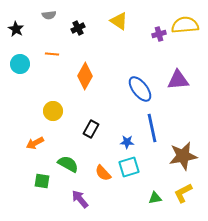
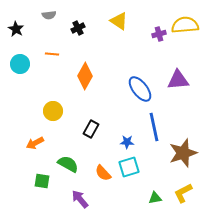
blue line: moved 2 px right, 1 px up
brown star: moved 3 px up; rotated 8 degrees counterclockwise
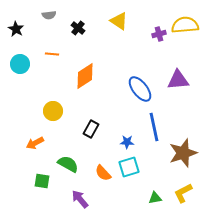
black cross: rotated 24 degrees counterclockwise
orange diamond: rotated 28 degrees clockwise
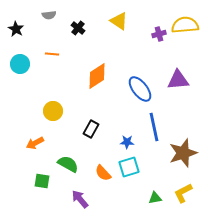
orange diamond: moved 12 px right
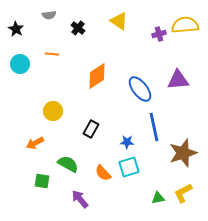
green triangle: moved 3 px right
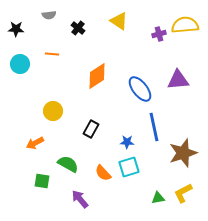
black star: rotated 28 degrees counterclockwise
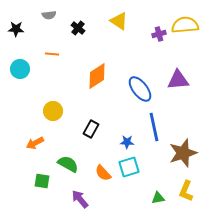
cyan circle: moved 5 px down
yellow L-shape: moved 3 px right, 2 px up; rotated 40 degrees counterclockwise
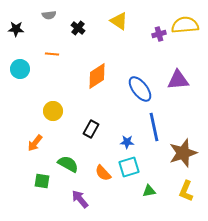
orange arrow: rotated 24 degrees counterclockwise
green triangle: moved 9 px left, 7 px up
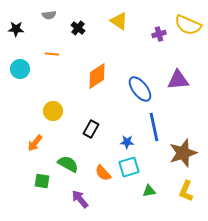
yellow semicircle: moved 3 px right; rotated 152 degrees counterclockwise
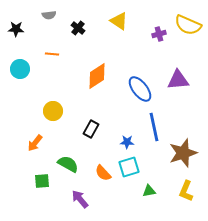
green square: rotated 14 degrees counterclockwise
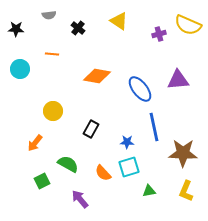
orange diamond: rotated 44 degrees clockwise
brown star: rotated 20 degrees clockwise
green square: rotated 21 degrees counterclockwise
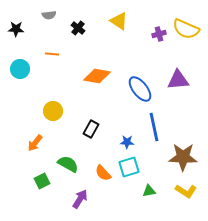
yellow semicircle: moved 2 px left, 4 px down
brown star: moved 4 px down
yellow L-shape: rotated 80 degrees counterclockwise
purple arrow: rotated 72 degrees clockwise
